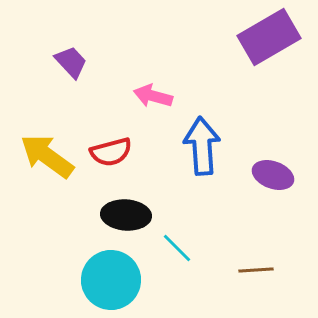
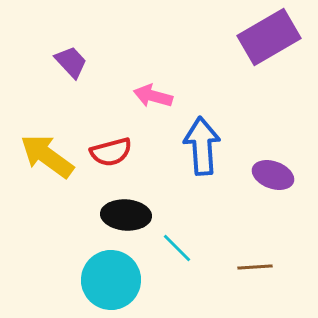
brown line: moved 1 px left, 3 px up
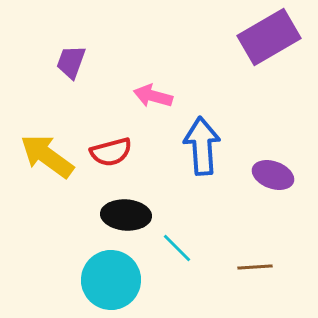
purple trapezoid: rotated 117 degrees counterclockwise
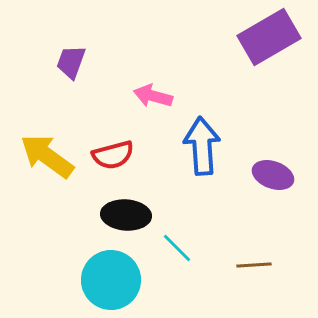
red semicircle: moved 2 px right, 3 px down
brown line: moved 1 px left, 2 px up
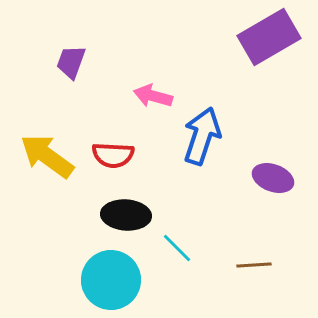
blue arrow: moved 10 px up; rotated 22 degrees clockwise
red semicircle: rotated 18 degrees clockwise
purple ellipse: moved 3 px down
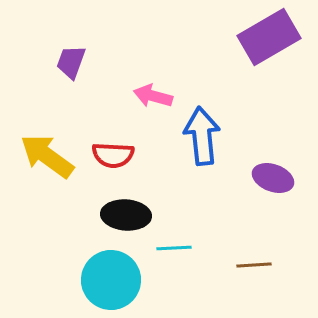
blue arrow: rotated 24 degrees counterclockwise
cyan line: moved 3 px left; rotated 48 degrees counterclockwise
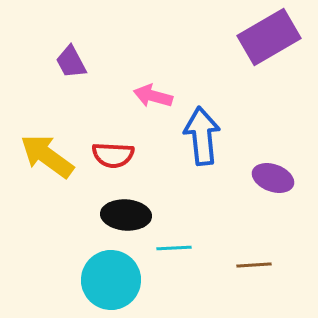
purple trapezoid: rotated 48 degrees counterclockwise
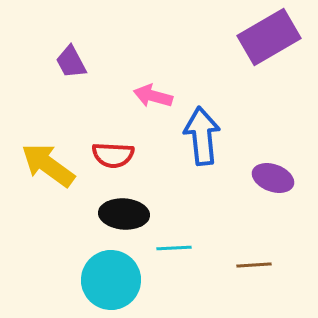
yellow arrow: moved 1 px right, 9 px down
black ellipse: moved 2 px left, 1 px up
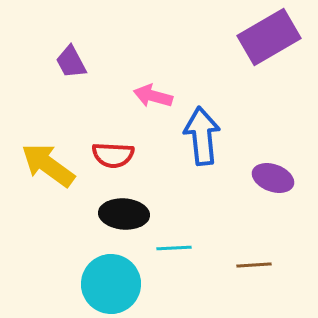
cyan circle: moved 4 px down
